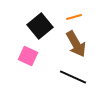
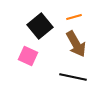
black line: rotated 12 degrees counterclockwise
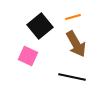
orange line: moved 1 px left
black line: moved 1 px left
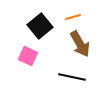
brown arrow: moved 4 px right
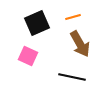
black square: moved 3 px left, 3 px up; rotated 15 degrees clockwise
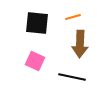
black square: rotated 30 degrees clockwise
brown arrow: rotated 32 degrees clockwise
pink square: moved 7 px right, 5 px down
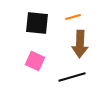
black line: rotated 28 degrees counterclockwise
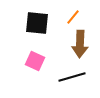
orange line: rotated 35 degrees counterclockwise
